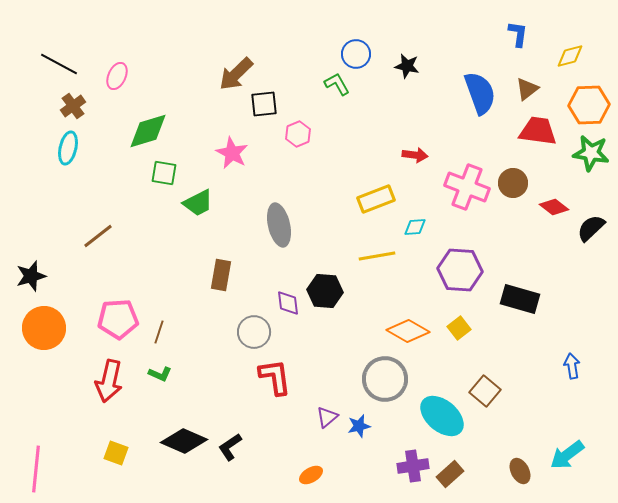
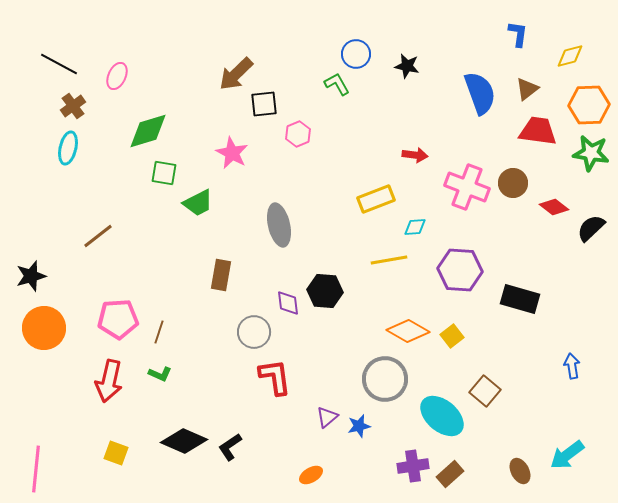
yellow line at (377, 256): moved 12 px right, 4 px down
yellow square at (459, 328): moved 7 px left, 8 px down
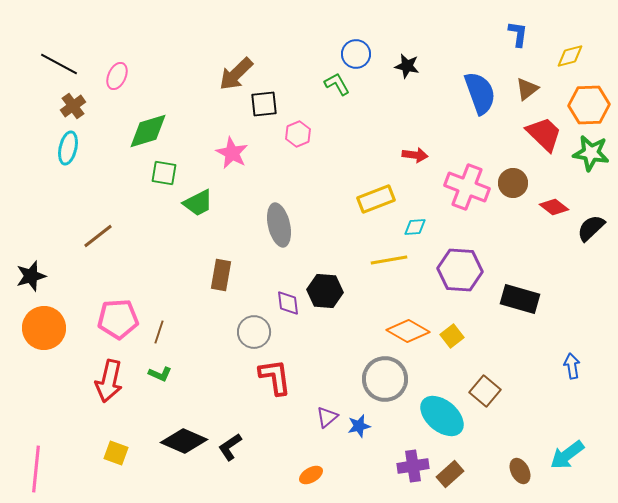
red trapezoid at (538, 131): moved 6 px right, 3 px down; rotated 36 degrees clockwise
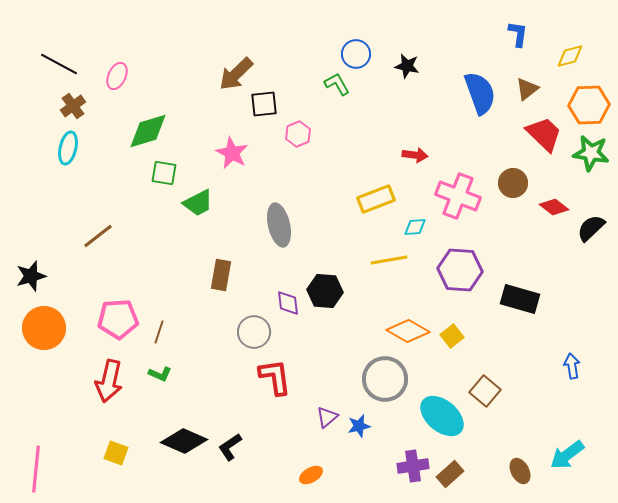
pink cross at (467, 187): moved 9 px left, 9 px down
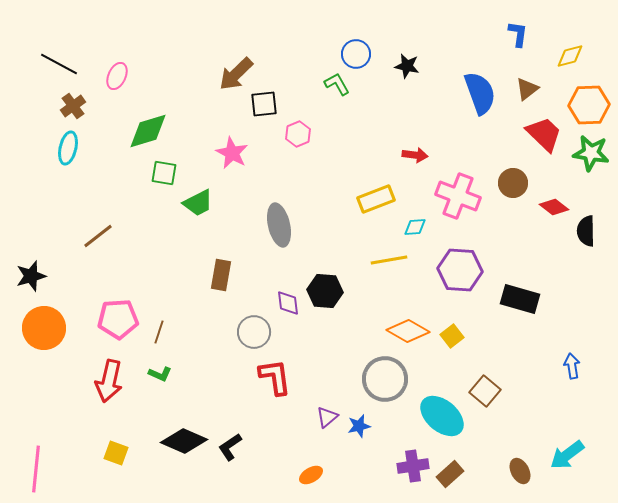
black semicircle at (591, 228): moved 5 px left, 3 px down; rotated 48 degrees counterclockwise
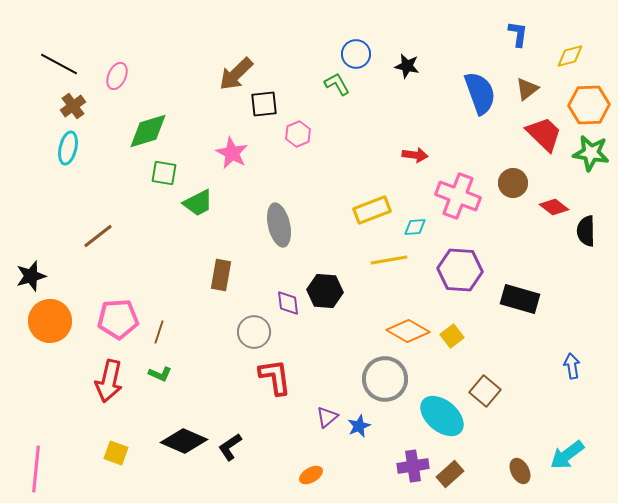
yellow rectangle at (376, 199): moved 4 px left, 11 px down
orange circle at (44, 328): moved 6 px right, 7 px up
blue star at (359, 426): rotated 10 degrees counterclockwise
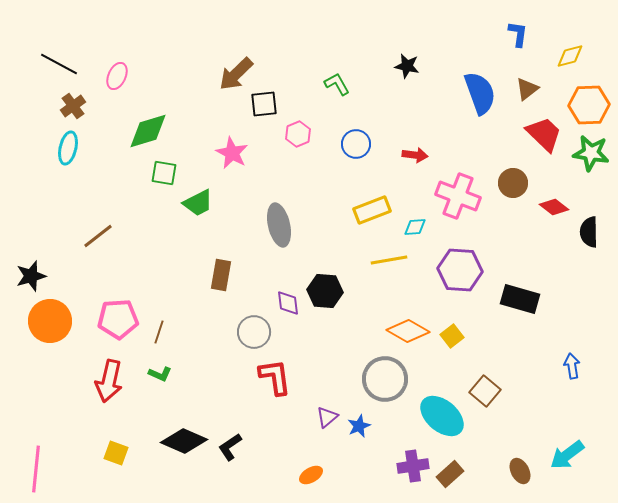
blue circle at (356, 54): moved 90 px down
black semicircle at (586, 231): moved 3 px right, 1 px down
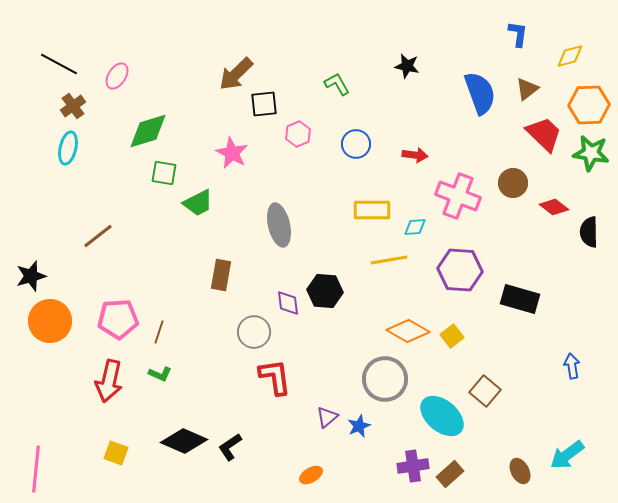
pink ellipse at (117, 76): rotated 8 degrees clockwise
yellow rectangle at (372, 210): rotated 21 degrees clockwise
